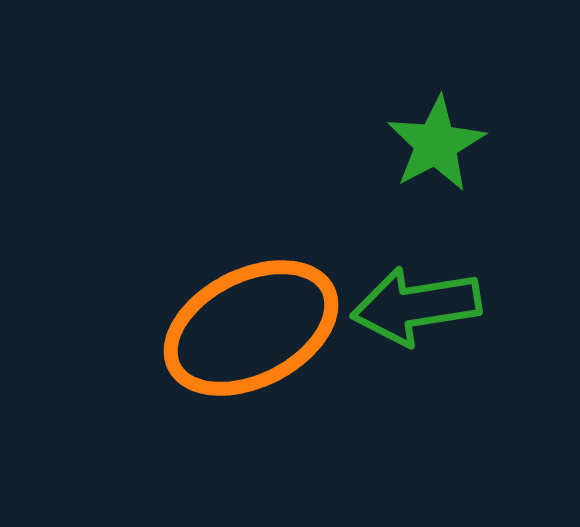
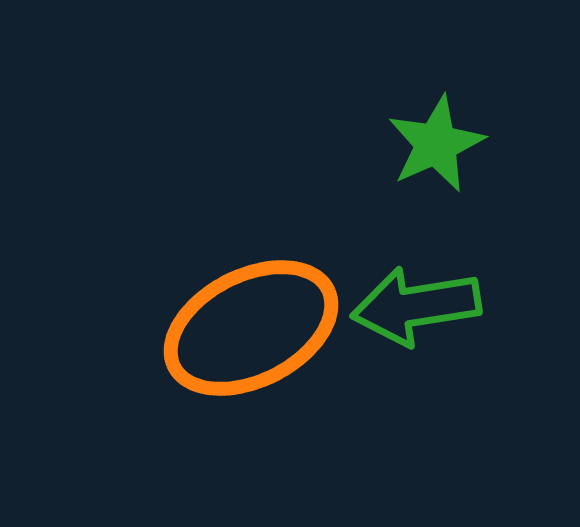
green star: rotated 4 degrees clockwise
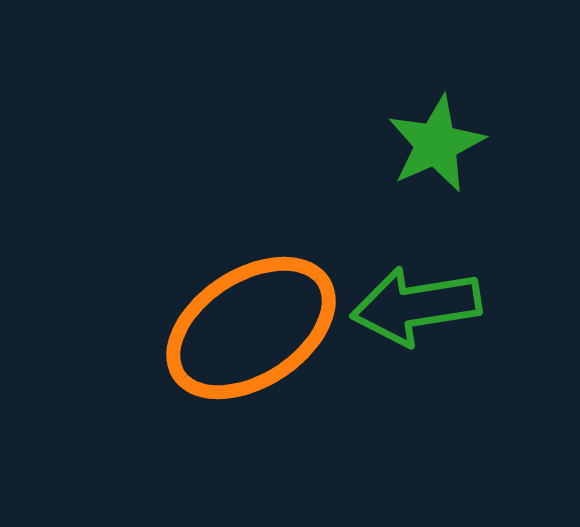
orange ellipse: rotated 6 degrees counterclockwise
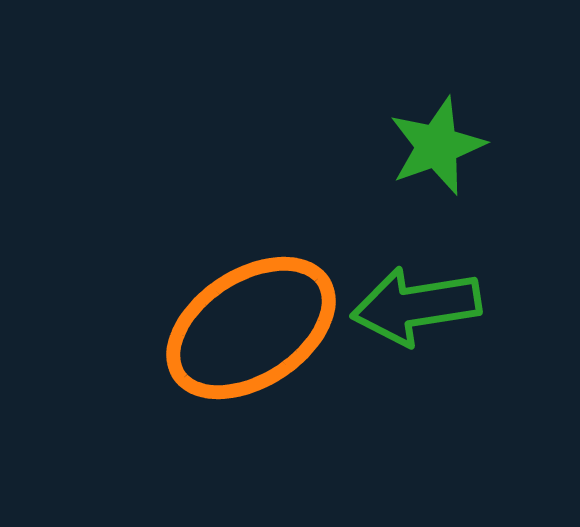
green star: moved 1 px right, 2 px down; rotated 4 degrees clockwise
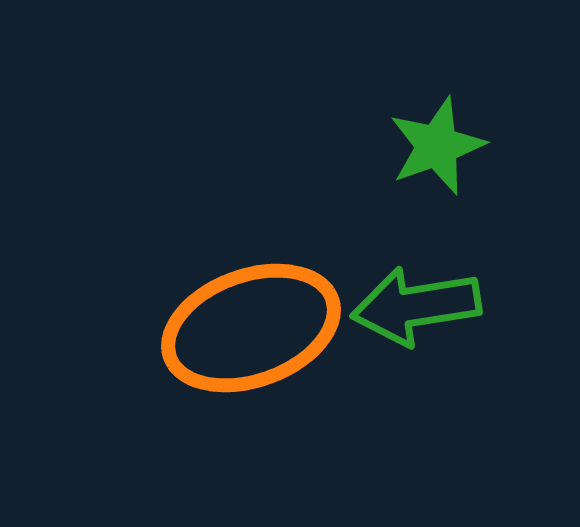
orange ellipse: rotated 13 degrees clockwise
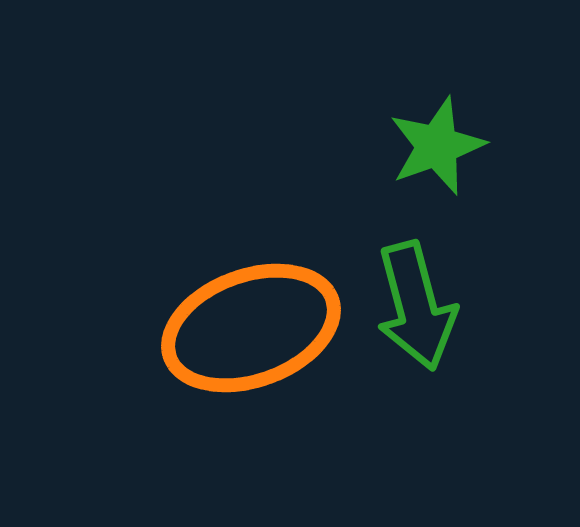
green arrow: rotated 96 degrees counterclockwise
